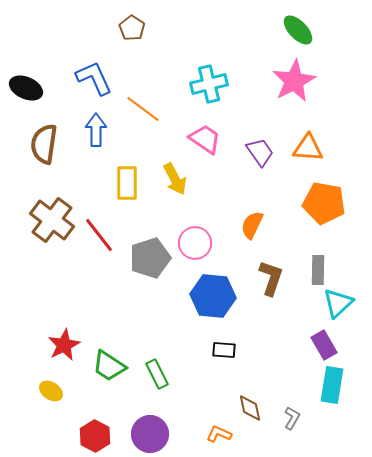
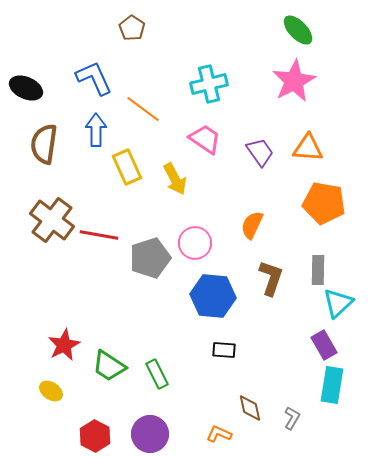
yellow rectangle: moved 16 px up; rotated 24 degrees counterclockwise
red line: rotated 42 degrees counterclockwise
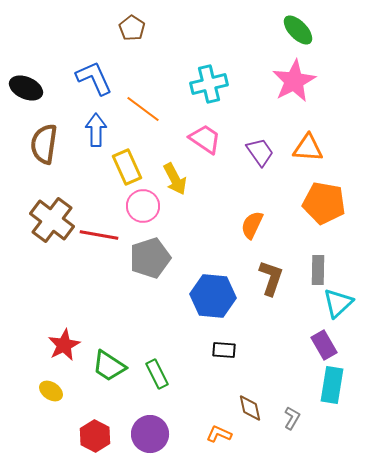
pink circle: moved 52 px left, 37 px up
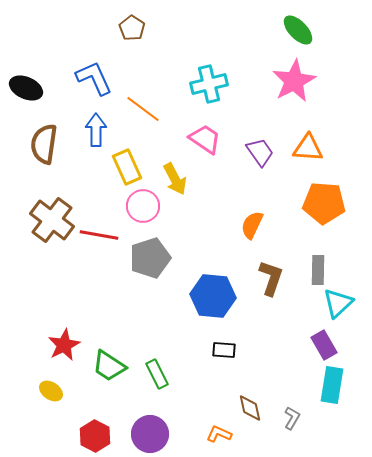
orange pentagon: rotated 6 degrees counterclockwise
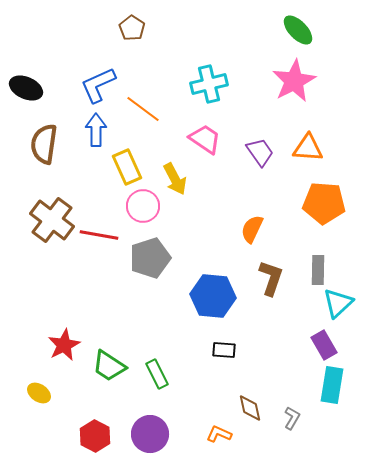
blue L-shape: moved 4 px right, 7 px down; rotated 90 degrees counterclockwise
orange semicircle: moved 4 px down
yellow ellipse: moved 12 px left, 2 px down
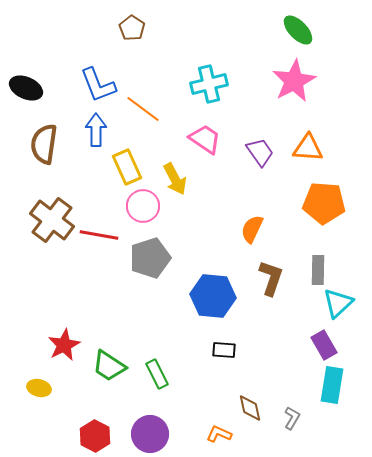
blue L-shape: rotated 87 degrees counterclockwise
yellow ellipse: moved 5 px up; rotated 20 degrees counterclockwise
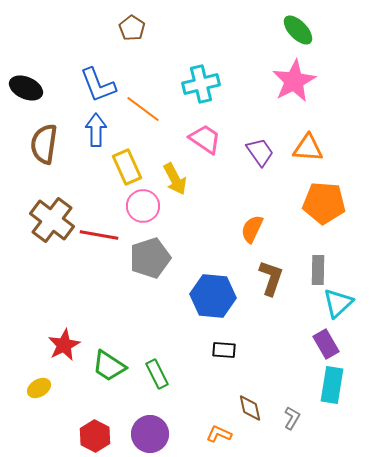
cyan cross: moved 8 px left
purple rectangle: moved 2 px right, 1 px up
yellow ellipse: rotated 45 degrees counterclockwise
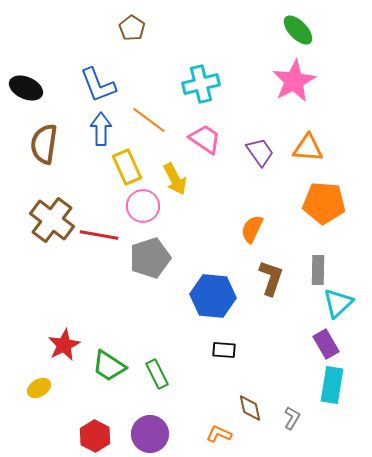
orange line: moved 6 px right, 11 px down
blue arrow: moved 5 px right, 1 px up
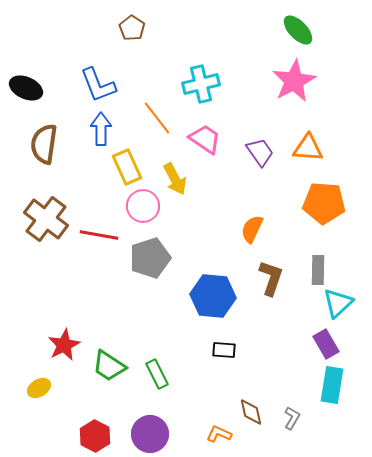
orange line: moved 8 px right, 2 px up; rotated 15 degrees clockwise
brown cross: moved 6 px left, 1 px up
brown diamond: moved 1 px right, 4 px down
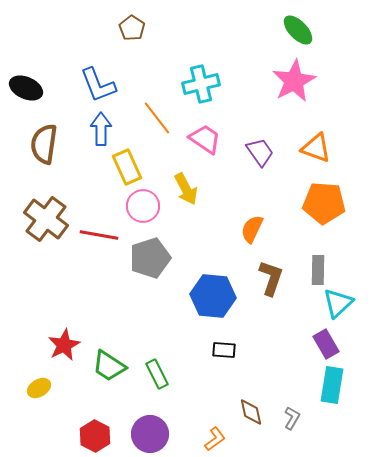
orange triangle: moved 8 px right; rotated 16 degrees clockwise
yellow arrow: moved 11 px right, 10 px down
orange L-shape: moved 4 px left, 5 px down; rotated 120 degrees clockwise
